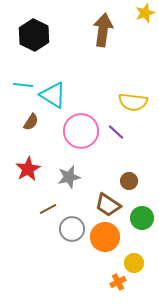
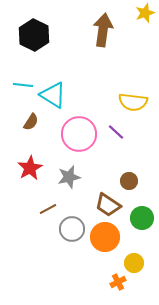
pink circle: moved 2 px left, 3 px down
red star: moved 2 px right, 1 px up
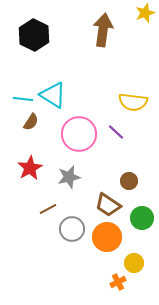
cyan line: moved 14 px down
orange circle: moved 2 px right
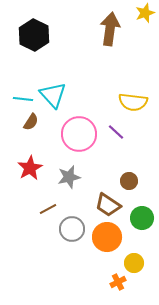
brown arrow: moved 7 px right, 1 px up
cyan triangle: rotated 16 degrees clockwise
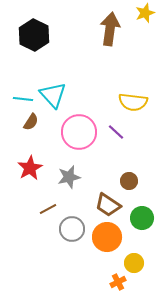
pink circle: moved 2 px up
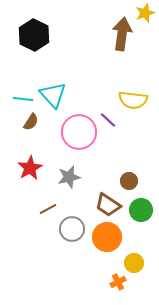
brown arrow: moved 12 px right, 5 px down
yellow semicircle: moved 2 px up
purple line: moved 8 px left, 12 px up
green circle: moved 1 px left, 8 px up
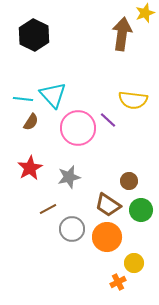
pink circle: moved 1 px left, 4 px up
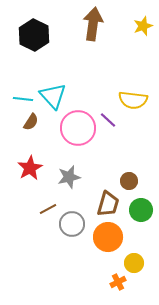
yellow star: moved 2 px left, 13 px down
brown arrow: moved 29 px left, 10 px up
cyan triangle: moved 1 px down
brown trapezoid: moved 1 px up; rotated 108 degrees counterclockwise
gray circle: moved 5 px up
orange circle: moved 1 px right
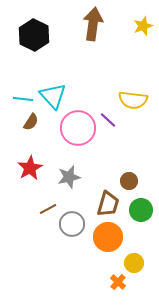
orange cross: rotated 21 degrees counterclockwise
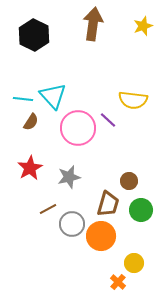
orange circle: moved 7 px left, 1 px up
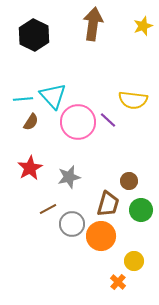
cyan line: rotated 12 degrees counterclockwise
pink circle: moved 6 px up
yellow circle: moved 2 px up
